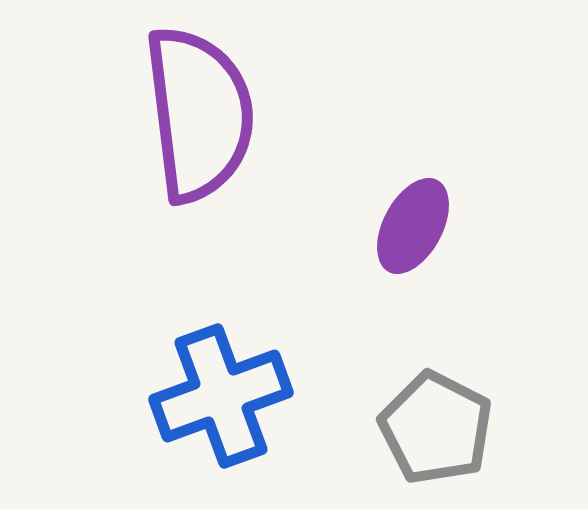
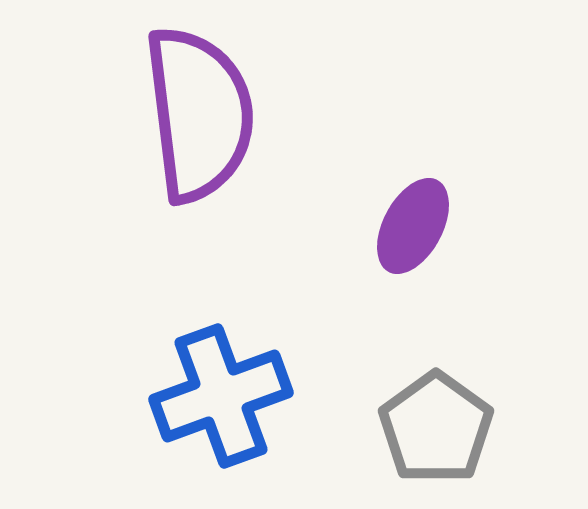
gray pentagon: rotated 9 degrees clockwise
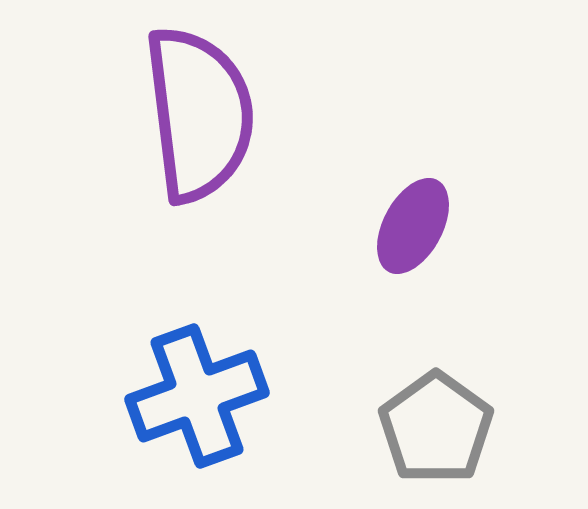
blue cross: moved 24 px left
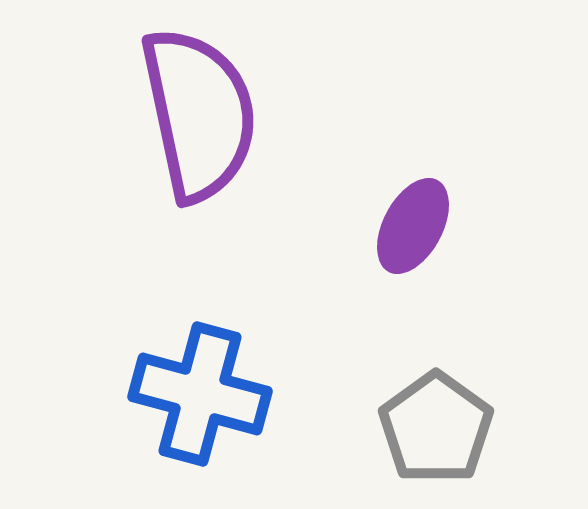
purple semicircle: rotated 5 degrees counterclockwise
blue cross: moved 3 px right, 2 px up; rotated 35 degrees clockwise
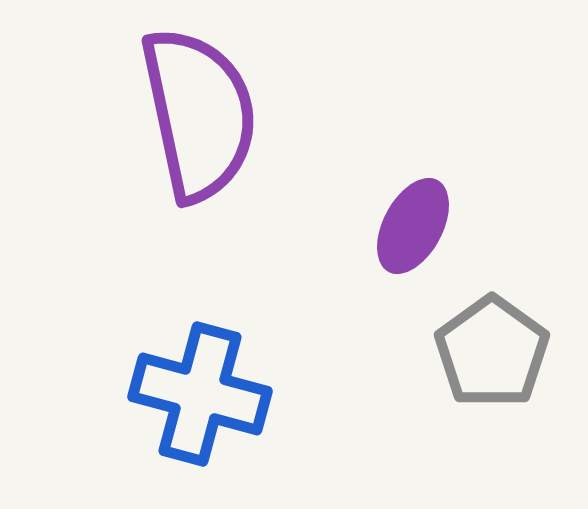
gray pentagon: moved 56 px right, 76 px up
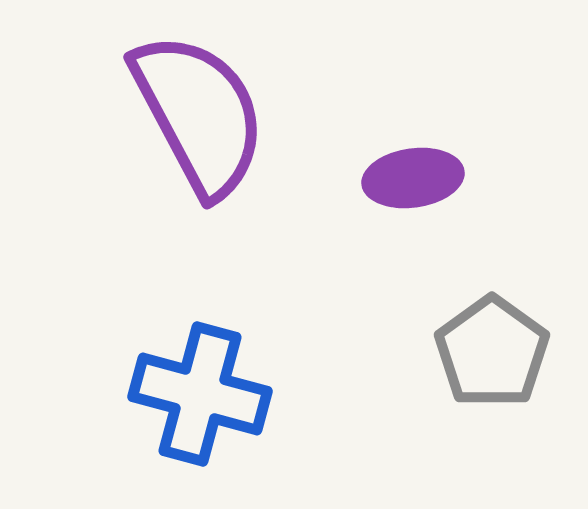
purple semicircle: rotated 16 degrees counterclockwise
purple ellipse: moved 48 px up; rotated 54 degrees clockwise
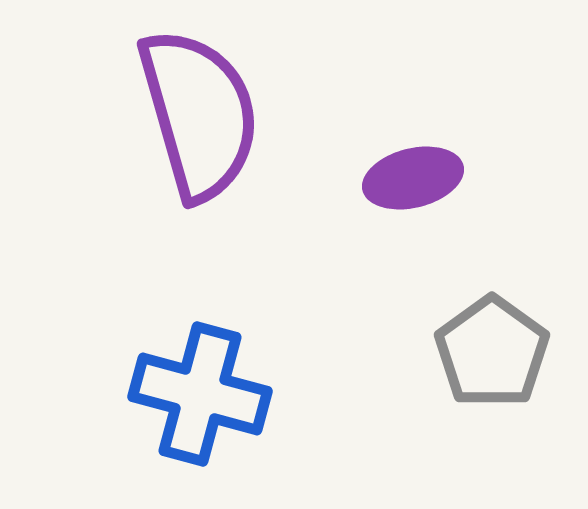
purple semicircle: rotated 12 degrees clockwise
purple ellipse: rotated 6 degrees counterclockwise
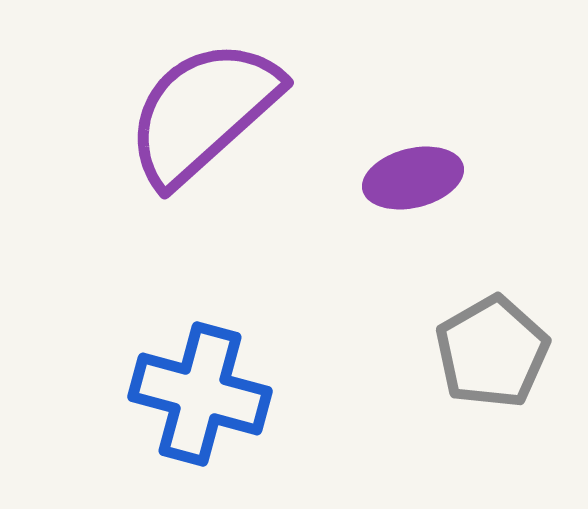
purple semicircle: moved 4 px right, 2 px up; rotated 116 degrees counterclockwise
gray pentagon: rotated 6 degrees clockwise
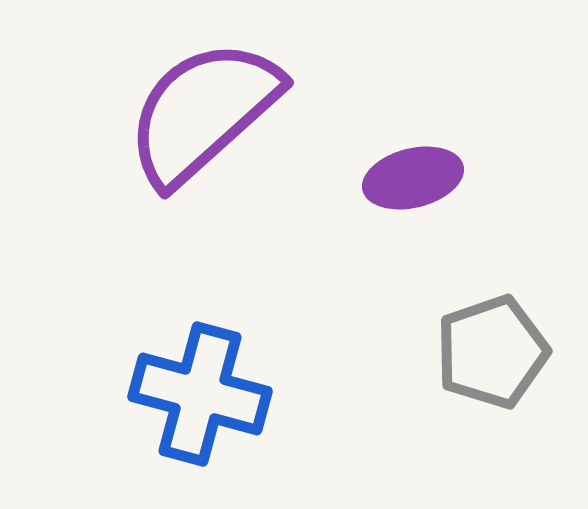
gray pentagon: rotated 11 degrees clockwise
